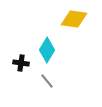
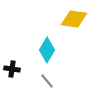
black cross: moved 9 px left, 6 px down
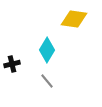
black cross: moved 5 px up; rotated 21 degrees counterclockwise
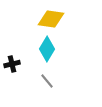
yellow diamond: moved 23 px left
cyan diamond: moved 1 px up
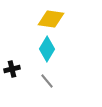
black cross: moved 5 px down
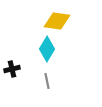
yellow diamond: moved 6 px right, 2 px down
gray line: rotated 28 degrees clockwise
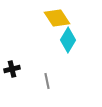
yellow diamond: moved 3 px up; rotated 48 degrees clockwise
cyan diamond: moved 21 px right, 9 px up
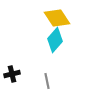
cyan diamond: moved 13 px left; rotated 10 degrees clockwise
black cross: moved 5 px down
